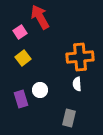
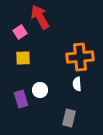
yellow square: rotated 35 degrees clockwise
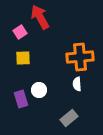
white circle: moved 1 px left
gray rectangle: rotated 36 degrees clockwise
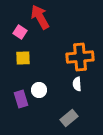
pink square: rotated 24 degrees counterclockwise
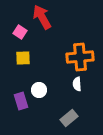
red arrow: moved 2 px right
purple rectangle: moved 2 px down
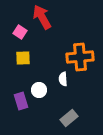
white semicircle: moved 14 px left, 5 px up
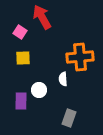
purple rectangle: rotated 18 degrees clockwise
gray rectangle: rotated 30 degrees counterclockwise
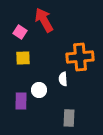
red arrow: moved 2 px right, 3 px down
gray rectangle: rotated 18 degrees counterclockwise
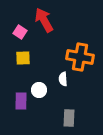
orange cross: rotated 16 degrees clockwise
